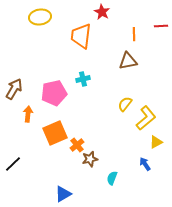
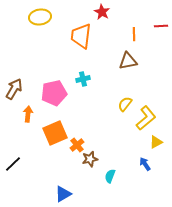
cyan semicircle: moved 2 px left, 2 px up
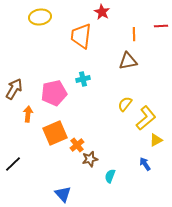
yellow triangle: moved 2 px up
blue triangle: rotated 42 degrees counterclockwise
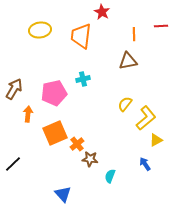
yellow ellipse: moved 13 px down
orange cross: moved 1 px up
brown star: rotated 21 degrees clockwise
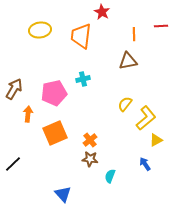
orange cross: moved 13 px right, 4 px up
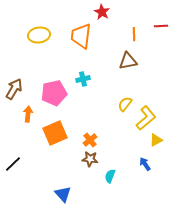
yellow ellipse: moved 1 px left, 5 px down
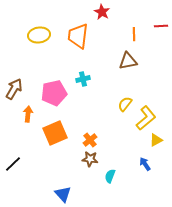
orange trapezoid: moved 3 px left
